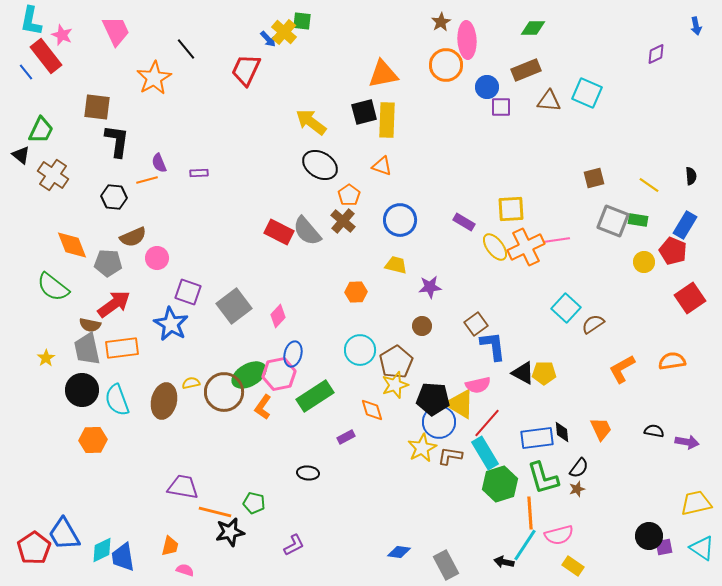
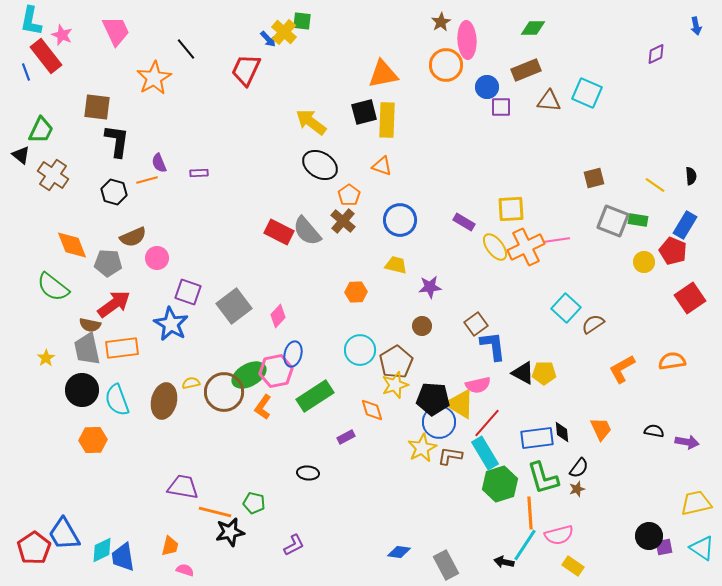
blue line at (26, 72): rotated 18 degrees clockwise
yellow line at (649, 185): moved 6 px right
black hexagon at (114, 197): moved 5 px up; rotated 10 degrees clockwise
pink hexagon at (279, 374): moved 3 px left, 3 px up
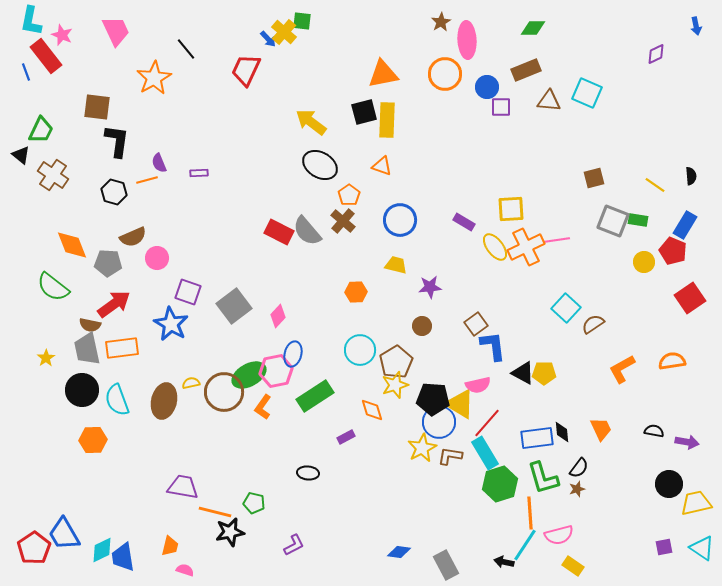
orange circle at (446, 65): moved 1 px left, 9 px down
black circle at (649, 536): moved 20 px right, 52 px up
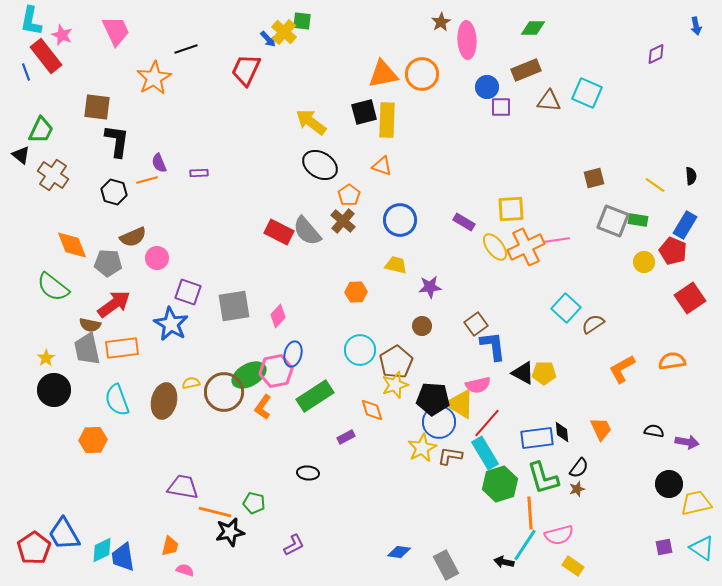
black line at (186, 49): rotated 70 degrees counterclockwise
orange circle at (445, 74): moved 23 px left
gray square at (234, 306): rotated 28 degrees clockwise
black circle at (82, 390): moved 28 px left
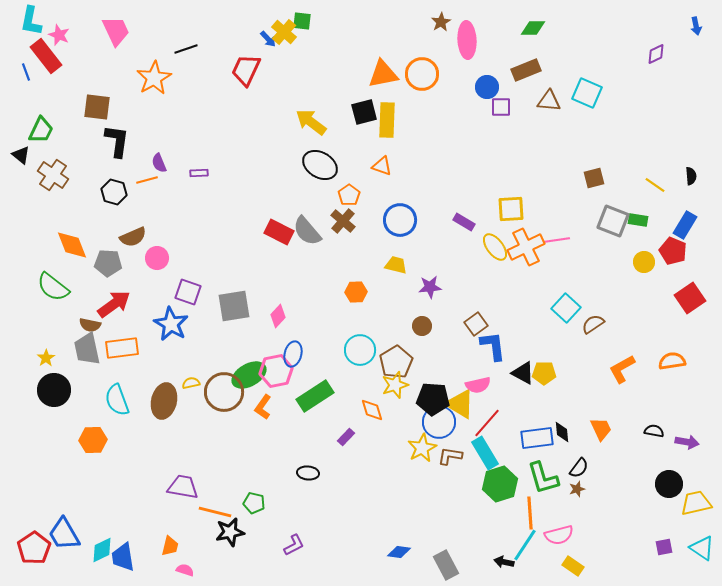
pink star at (62, 35): moved 3 px left
purple rectangle at (346, 437): rotated 18 degrees counterclockwise
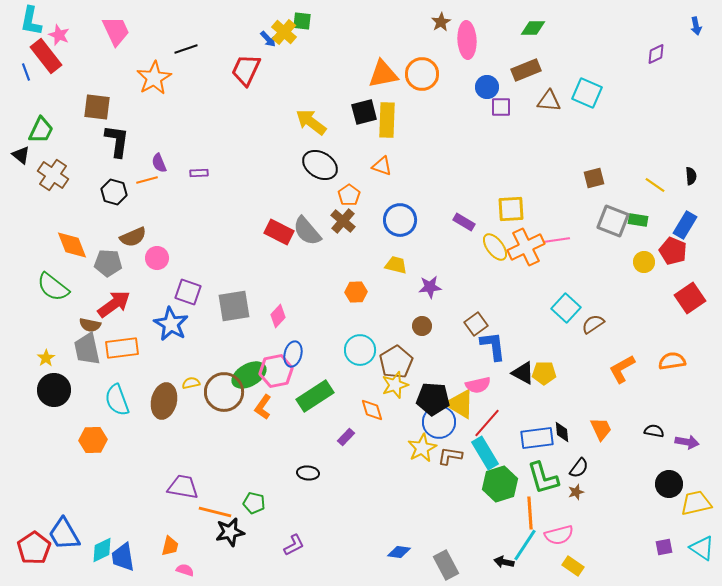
brown star at (577, 489): moved 1 px left, 3 px down
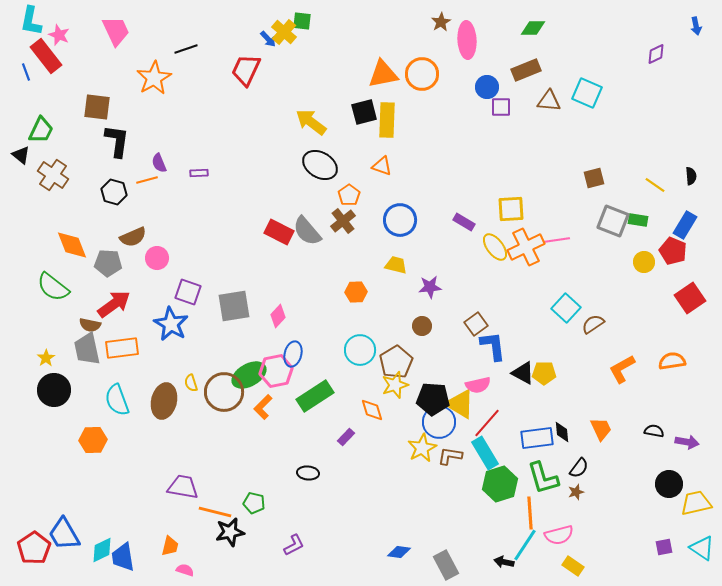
brown cross at (343, 221): rotated 10 degrees clockwise
yellow semicircle at (191, 383): rotated 96 degrees counterclockwise
orange L-shape at (263, 407): rotated 10 degrees clockwise
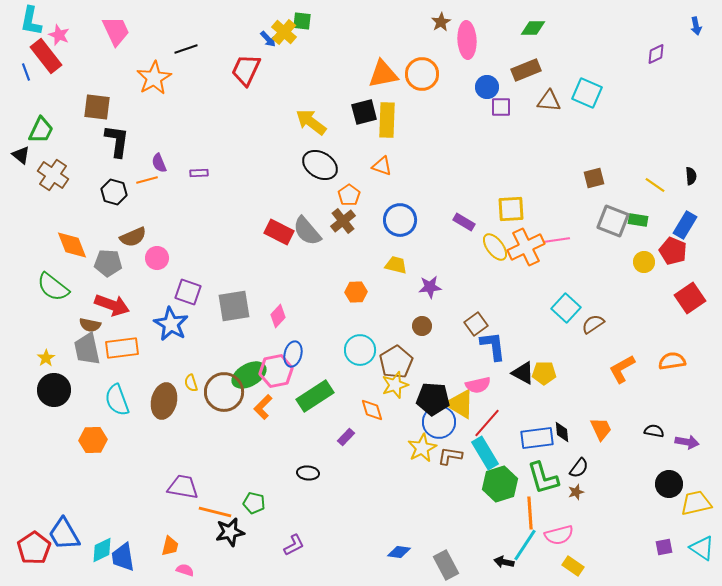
red arrow at (114, 304): moved 2 px left, 1 px down; rotated 56 degrees clockwise
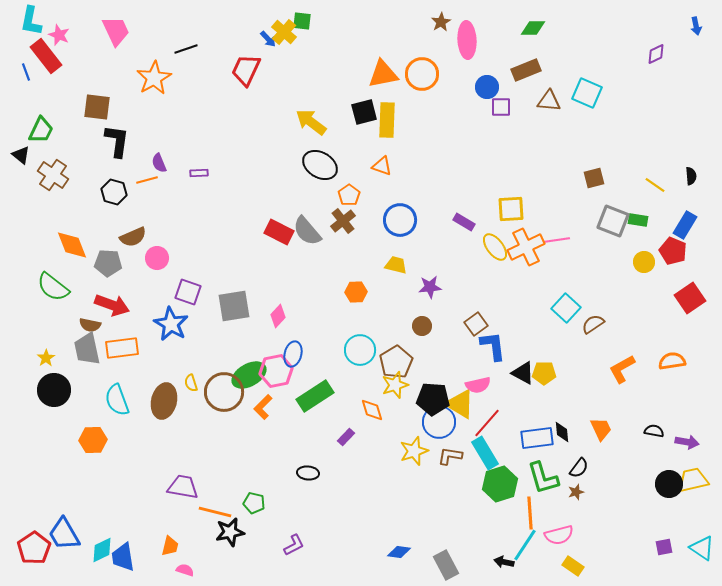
yellow star at (422, 448): moved 8 px left, 3 px down; rotated 8 degrees clockwise
yellow trapezoid at (696, 503): moved 3 px left, 23 px up
